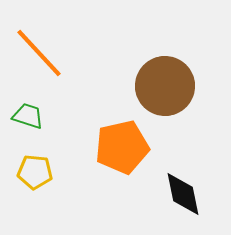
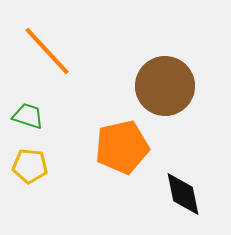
orange line: moved 8 px right, 2 px up
yellow pentagon: moved 5 px left, 6 px up
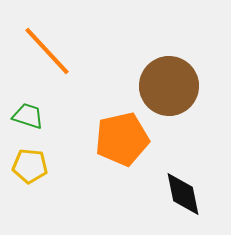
brown circle: moved 4 px right
orange pentagon: moved 8 px up
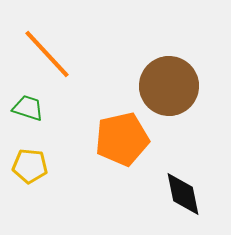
orange line: moved 3 px down
green trapezoid: moved 8 px up
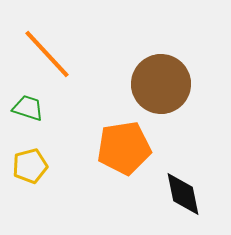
brown circle: moved 8 px left, 2 px up
orange pentagon: moved 2 px right, 9 px down; rotated 4 degrees clockwise
yellow pentagon: rotated 20 degrees counterclockwise
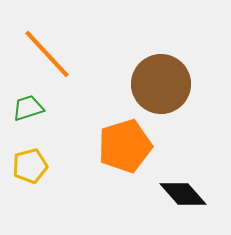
green trapezoid: rotated 36 degrees counterclockwise
orange pentagon: moved 1 px right, 2 px up; rotated 8 degrees counterclockwise
black diamond: rotated 30 degrees counterclockwise
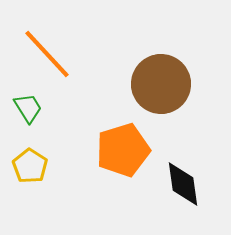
green trapezoid: rotated 76 degrees clockwise
orange pentagon: moved 2 px left, 4 px down
yellow pentagon: rotated 24 degrees counterclockwise
black diamond: moved 10 px up; rotated 33 degrees clockwise
